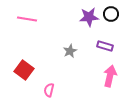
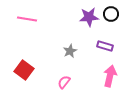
pink semicircle: moved 15 px right, 8 px up; rotated 24 degrees clockwise
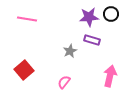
purple rectangle: moved 13 px left, 6 px up
red square: rotated 12 degrees clockwise
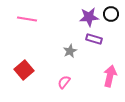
purple rectangle: moved 2 px right, 1 px up
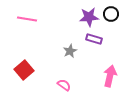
pink semicircle: moved 3 px down; rotated 88 degrees clockwise
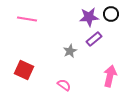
purple rectangle: rotated 56 degrees counterclockwise
red square: rotated 24 degrees counterclockwise
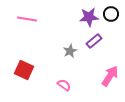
purple rectangle: moved 2 px down
pink arrow: rotated 20 degrees clockwise
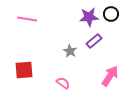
gray star: rotated 16 degrees counterclockwise
red square: rotated 30 degrees counterclockwise
pink semicircle: moved 1 px left, 2 px up
